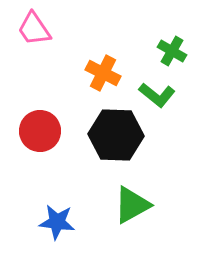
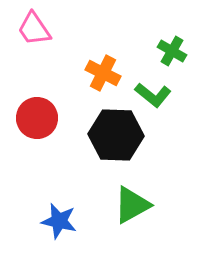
green L-shape: moved 4 px left
red circle: moved 3 px left, 13 px up
blue star: moved 2 px right, 1 px up; rotated 6 degrees clockwise
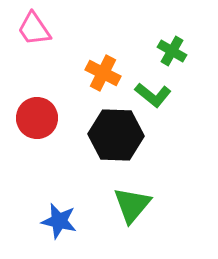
green triangle: rotated 21 degrees counterclockwise
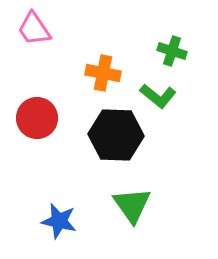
green cross: rotated 12 degrees counterclockwise
orange cross: rotated 16 degrees counterclockwise
green L-shape: moved 5 px right, 1 px down
green triangle: rotated 15 degrees counterclockwise
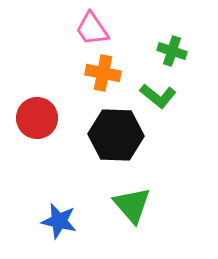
pink trapezoid: moved 58 px right
green triangle: rotated 6 degrees counterclockwise
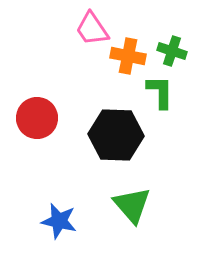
orange cross: moved 25 px right, 17 px up
green L-shape: moved 2 px right, 4 px up; rotated 129 degrees counterclockwise
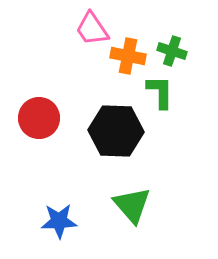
red circle: moved 2 px right
black hexagon: moved 4 px up
blue star: rotated 15 degrees counterclockwise
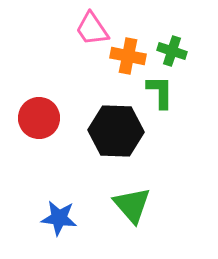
blue star: moved 3 px up; rotated 9 degrees clockwise
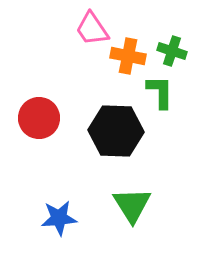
green triangle: rotated 9 degrees clockwise
blue star: rotated 12 degrees counterclockwise
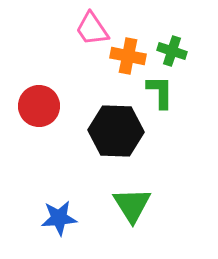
red circle: moved 12 px up
